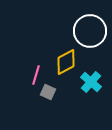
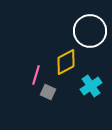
cyan cross: moved 4 px down; rotated 15 degrees clockwise
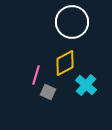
white circle: moved 18 px left, 9 px up
yellow diamond: moved 1 px left, 1 px down
cyan cross: moved 5 px left, 1 px up; rotated 15 degrees counterclockwise
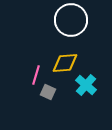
white circle: moved 1 px left, 2 px up
yellow diamond: rotated 24 degrees clockwise
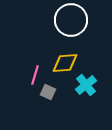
pink line: moved 1 px left
cyan cross: rotated 10 degrees clockwise
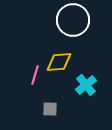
white circle: moved 2 px right
yellow diamond: moved 6 px left, 1 px up
gray square: moved 2 px right, 17 px down; rotated 21 degrees counterclockwise
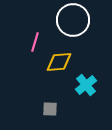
pink line: moved 33 px up
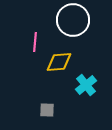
pink line: rotated 12 degrees counterclockwise
gray square: moved 3 px left, 1 px down
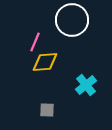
white circle: moved 1 px left
pink line: rotated 18 degrees clockwise
yellow diamond: moved 14 px left
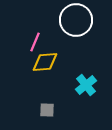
white circle: moved 4 px right
